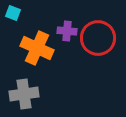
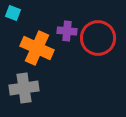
gray cross: moved 6 px up
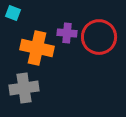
purple cross: moved 2 px down
red circle: moved 1 px right, 1 px up
orange cross: rotated 12 degrees counterclockwise
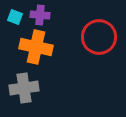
cyan square: moved 2 px right, 4 px down
purple cross: moved 27 px left, 18 px up
orange cross: moved 1 px left, 1 px up
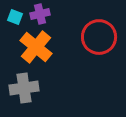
purple cross: moved 1 px up; rotated 18 degrees counterclockwise
orange cross: rotated 28 degrees clockwise
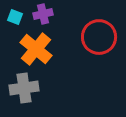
purple cross: moved 3 px right
orange cross: moved 2 px down
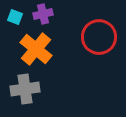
gray cross: moved 1 px right, 1 px down
